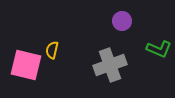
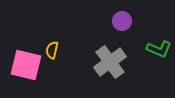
gray cross: moved 3 px up; rotated 16 degrees counterclockwise
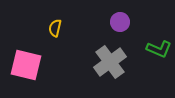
purple circle: moved 2 px left, 1 px down
yellow semicircle: moved 3 px right, 22 px up
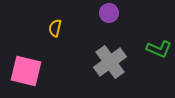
purple circle: moved 11 px left, 9 px up
pink square: moved 6 px down
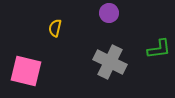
green L-shape: rotated 30 degrees counterclockwise
gray cross: rotated 28 degrees counterclockwise
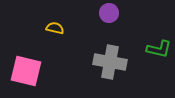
yellow semicircle: rotated 90 degrees clockwise
green L-shape: rotated 20 degrees clockwise
gray cross: rotated 16 degrees counterclockwise
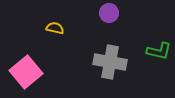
green L-shape: moved 2 px down
pink square: moved 1 px down; rotated 36 degrees clockwise
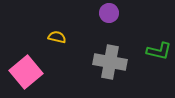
yellow semicircle: moved 2 px right, 9 px down
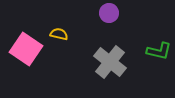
yellow semicircle: moved 2 px right, 3 px up
gray cross: rotated 28 degrees clockwise
pink square: moved 23 px up; rotated 16 degrees counterclockwise
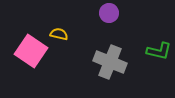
pink square: moved 5 px right, 2 px down
gray cross: rotated 16 degrees counterclockwise
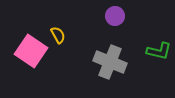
purple circle: moved 6 px right, 3 px down
yellow semicircle: moved 1 px left, 1 px down; rotated 48 degrees clockwise
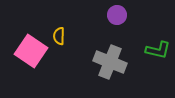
purple circle: moved 2 px right, 1 px up
yellow semicircle: moved 1 px right, 1 px down; rotated 150 degrees counterclockwise
green L-shape: moved 1 px left, 1 px up
